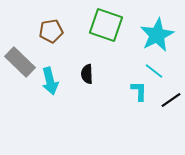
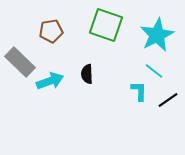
cyan arrow: rotated 96 degrees counterclockwise
black line: moved 3 px left
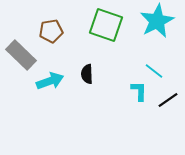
cyan star: moved 14 px up
gray rectangle: moved 1 px right, 7 px up
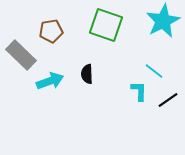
cyan star: moved 6 px right
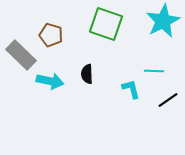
green square: moved 1 px up
brown pentagon: moved 4 px down; rotated 25 degrees clockwise
cyan line: rotated 36 degrees counterclockwise
cyan arrow: rotated 32 degrees clockwise
cyan L-shape: moved 8 px left, 2 px up; rotated 15 degrees counterclockwise
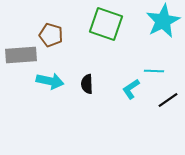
gray rectangle: rotated 48 degrees counterclockwise
black semicircle: moved 10 px down
cyan L-shape: rotated 110 degrees counterclockwise
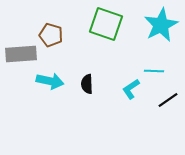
cyan star: moved 2 px left, 4 px down
gray rectangle: moved 1 px up
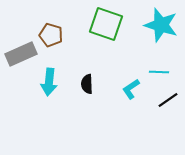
cyan star: rotated 28 degrees counterclockwise
gray rectangle: rotated 20 degrees counterclockwise
cyan line: moved 5 px right, 1 px down
cyan arrow: moved 1 px left, 1 px down; rotated 84 degrees clockwise
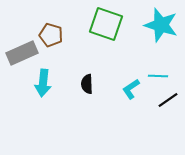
gray rectangle: moved 1 px right, 1 px up
cyan line: moved 1 px left, 4 px down
cyan arrow: moved 6 px left, 1 px down
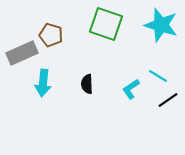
cyan line: rotated 30 degrees clockwise
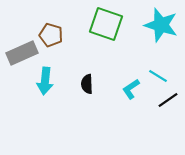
cyan arrow: moved 2 px right, 2 px up
